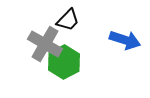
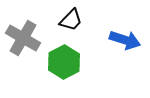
black trapezoid: moved 3 px right
gray cross: moved 22 px left, 6 px up
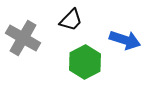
green hexagon: moved 21 px right
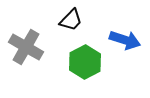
gray cross: moved 3 px right, 9 px down
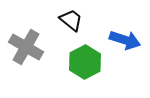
black trapezoid: rotated 95 degrees counterclockwise
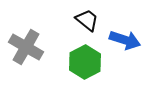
black trapezoid: moved 16 px right
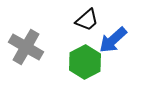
black trapezoid: rotated 100 degrees clockwise
blue arrow: moved 12 px left; rotated 120 degrees clockwise
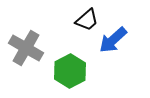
gray cross: moved 1 px down
green hexagon: moved 15 px left, 9 px down
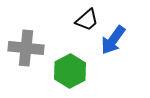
blue arrow: rotated 12 degrees counterclockwise
gray cross: rotated 24 degrees counterclockwise
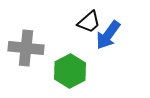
black trapezoid: moved 2 px right, 2 px down
blue arrow: moved 5 px left, 5 px up
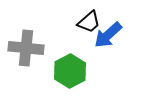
blue arrow: rotated 12 degrees clockwise
